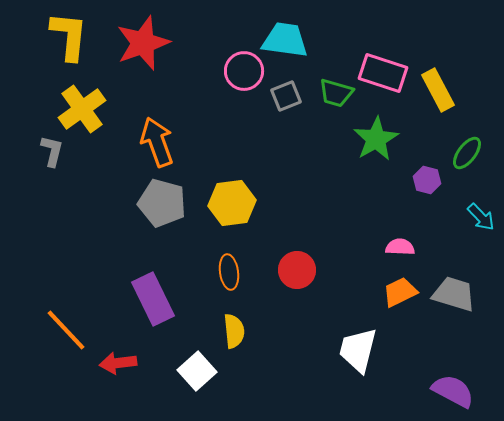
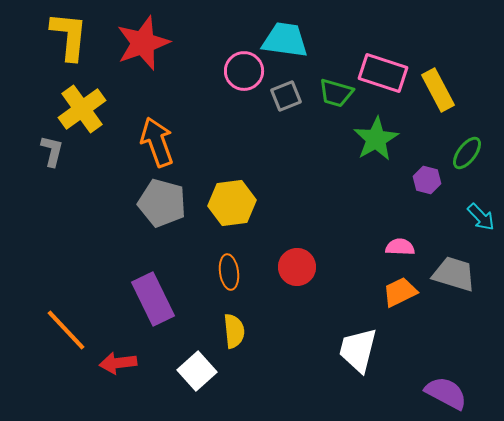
red circle: moved 3 px up
gray trapezoid: moved 20 px up
purple semicircle: moved 7 px left, 2 px down
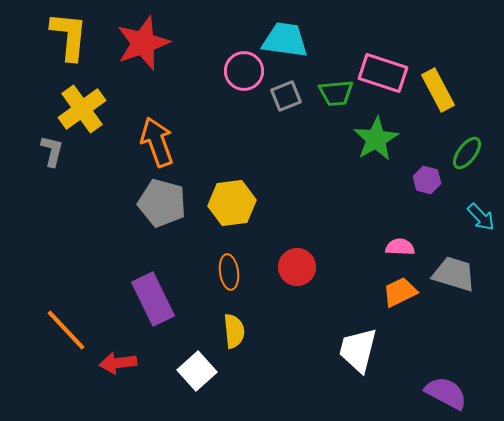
green trapezoid: rotated 21 degrees counterclockwise
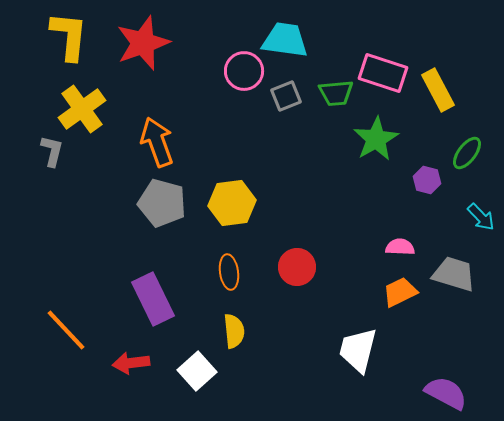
red arrow: moved 13 px right
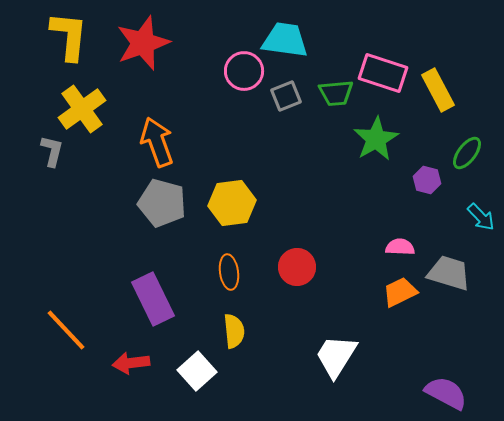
gray trapezoid: moved 5 px left, 1 px up
white trapezoid: moved 22 px left, 6 px down; rotated 18 degrees clockwise
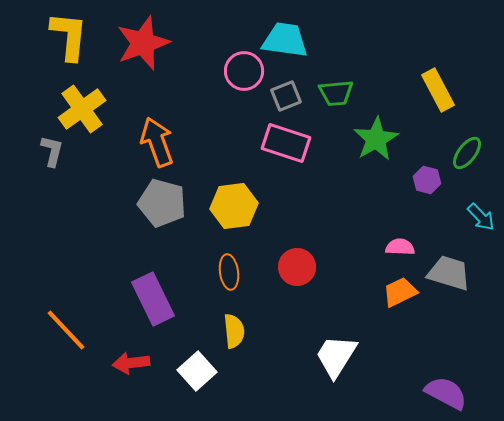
pink rectangle: moved 97 px left, 70 px down
yellow hexagon: moved 2 px right, 3 px down
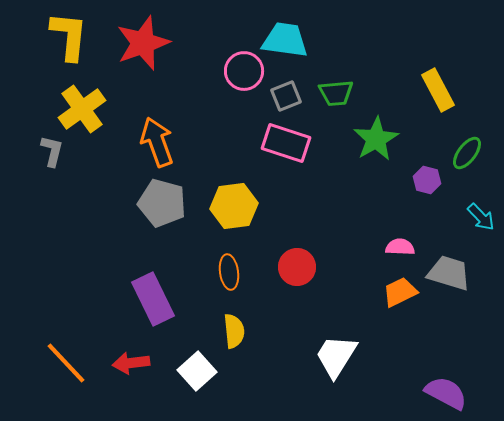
orange line: moved 33 px down
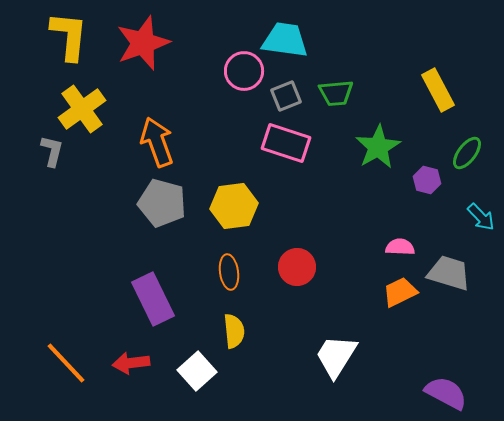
green star: moved 2 px right, 8 px down
